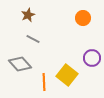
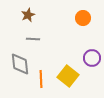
gray line: rotated 24 degrees counterclockwise
gray diamond: rotated 35 degrees clockwise
yellow square: moved 1 px right, 1 px down
orange line: moved 3 px left, 3 px up
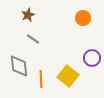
gray line: rotated 32 degrees clockwise
gray diamond: moved 1 px left, 2 px down
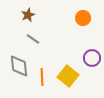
orange line: moved 1 px right, 2 px up
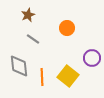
orange circle: moved 16 px left, 10 px down
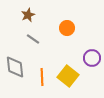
gray diamond: moved 4 px left, 1 px down
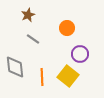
purple circle: moved 12 px left, 4 px up
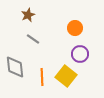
orange circle: moved 8 px right
yellow square: moved 2 px left
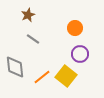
orange line: rotated 54 degrees clockwise
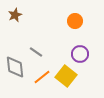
brown star: moved 13 px left
orange circle: moved 7 px up
gray line: moved 3 px right, 13 px down
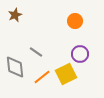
yellow square: moved 2 px up; rotated 25 degrees clockwise
